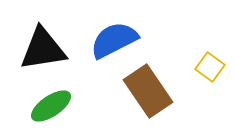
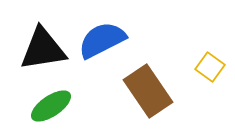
blue semicircle: moved 12 px left
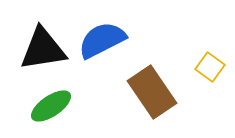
brown rectangle: moved 4 px right, 1 px down
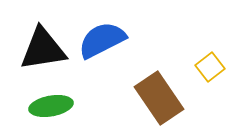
yellow square: rotated 16 degrees clockwise
brown rectangle: moved 7 px right, 6 px down
green ellipse: rotated 24 degrees clockwise
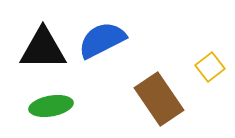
black triangle: rotated 9 degrees clockwise
brown rectangle: moved 1 px down
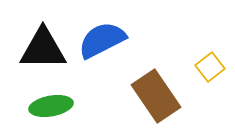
brown rectangle: moved 3 px left, 3 px up
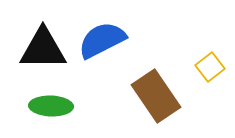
green ellipse: rotated 12 degrees clockwise
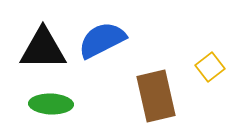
brown rectangle: rotated 21 degrees clockwise
green ellipse: moved 2 px up
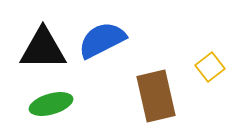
green ellipse: rotated 18 degrees counterclockwise
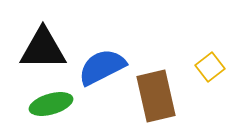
blue semicircle: moved 27 px down
